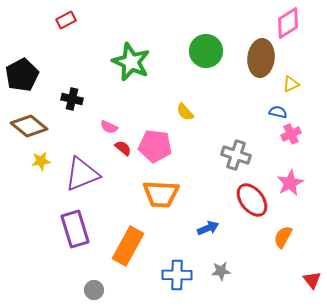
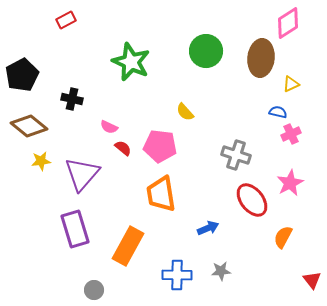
pink pentagon: moved 5 px right
purple triangle: rotated 27 degrees counterclockwise
orange trapezoid: rotated 78 degrees clockwise
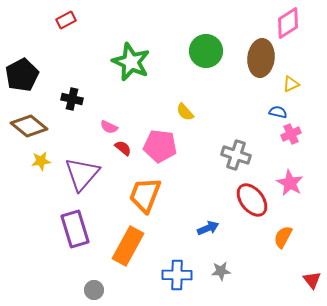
pink star: rotated 16 degrees counterclockwise
orange trapezoid: moved 16 px left, 1 px down; rotated 30 degrees clockwise
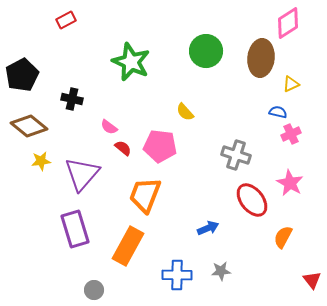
pink semicircle: rotated 12 degrees clockwise
